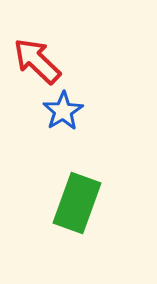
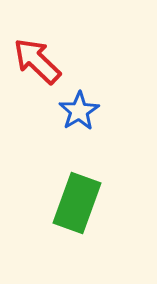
blue star: moved 16 px right
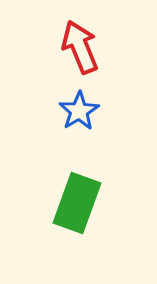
red arrow: moved 43 px right, 14 px up; rotated 24 degrees clockwise
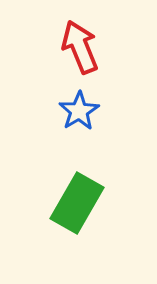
green rectangle: rotated 10 degrees clockwise
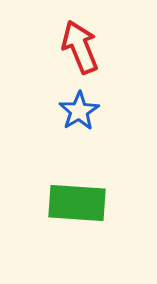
green rectangle: rotated 64 degrees clockwise
